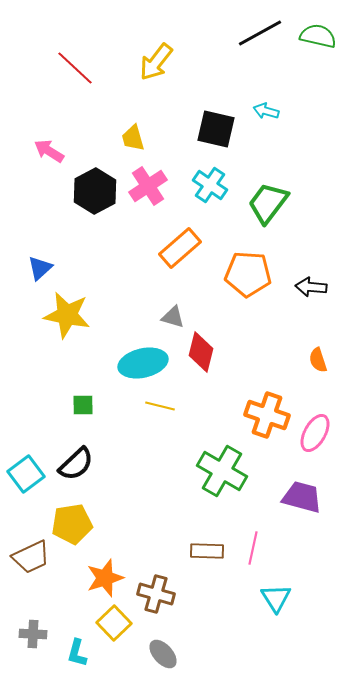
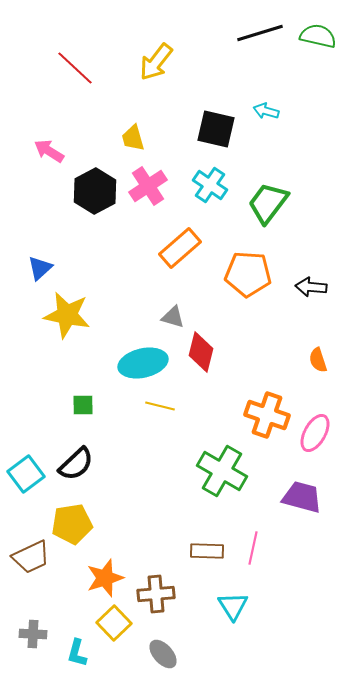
black line: rotated 12 degrees clockwise
brown cross: rotated 21 degrees counterclockwise
cyan triangle: moved 43 px left, 8 px down
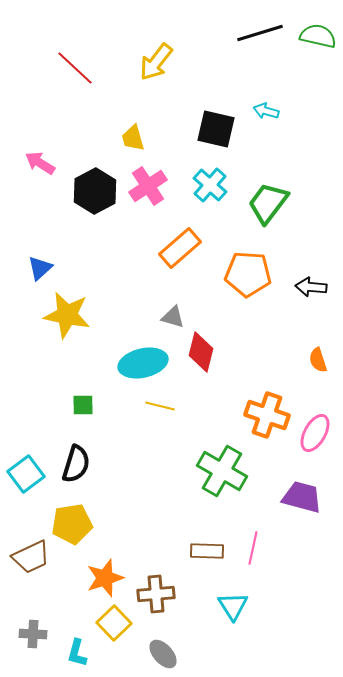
pink arrow: moved 9 px left, 12 px down
cyan cross: rotated 8 degrees clockwise
black semicircle: rotated 30 degrees counterclockwise
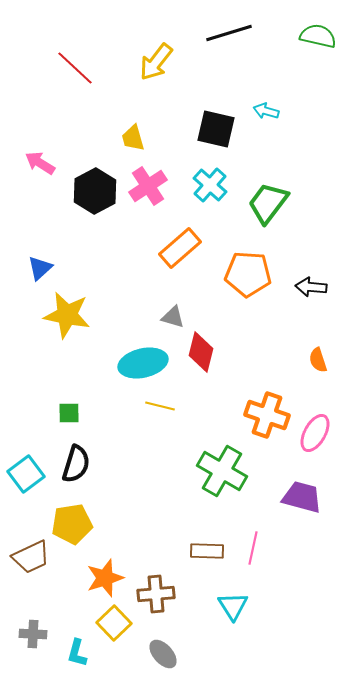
black line: moved 31 px left
green square: moved 14 px left, 8 px down
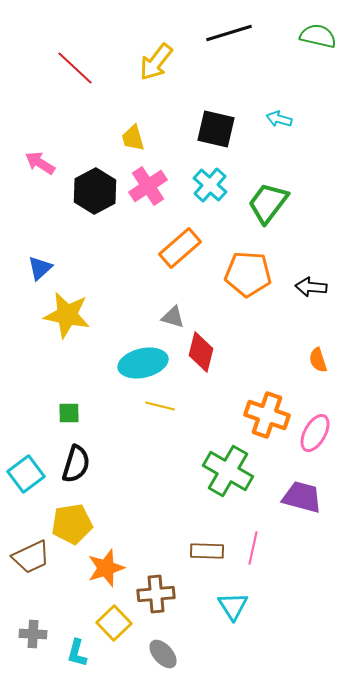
cyan arrow: moved 13 px right, 8 px down
green cross: moved 6 px right
orange star: moved 1 px right, 10 px up
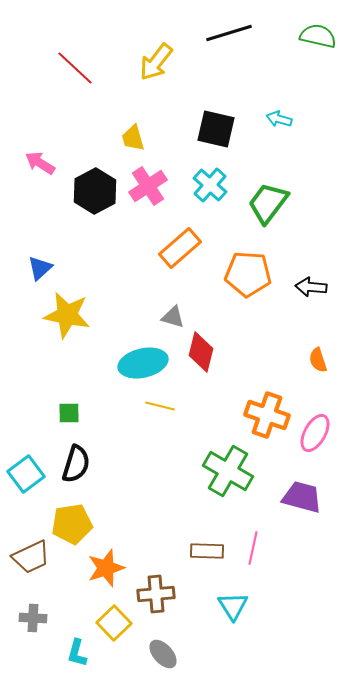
gray cross: moved 16 px up
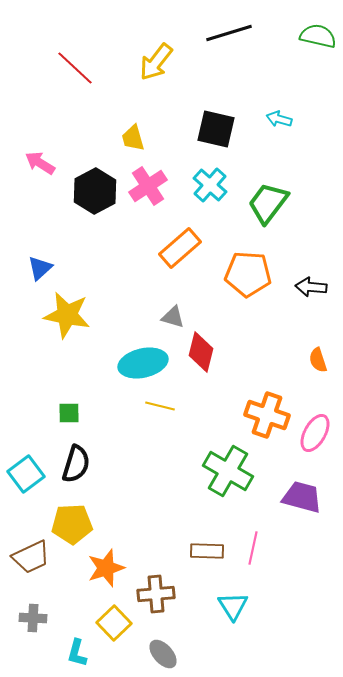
yellow pentagon: rotated 6 degrees clockwise
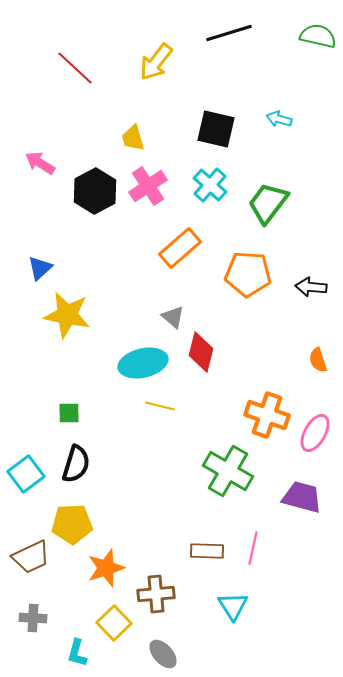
gray triangle: rotated 25 degrees clockwise
